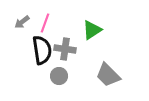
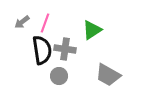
gray trapezoid: rotated 16 degrees counterclockwise
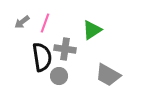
black semicircle: moved 7 px down
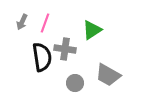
gray arrow: rotated 28 degrees counterclockwise
gray circle: moved 16 px right, 7 px down
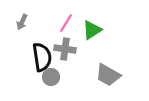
pink line: moved 21 px right; rotated 12 degrees clockwise
gray circle: moved 24 px left, 6 px up
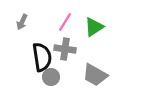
pink line: moved 1 px left, 1 px up
green triangle: moved 2 px right, 3 px up
gray trapezoid: moved 13 px left
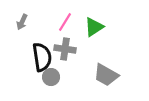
gray trapezoid: moved 11 px right
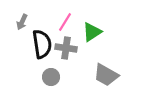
green triangle: moved 2 px left, 5 px down
gray cross: moved 1 px right, 1 px up
black semicircle: moved 13 px up
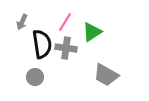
gray circle: moved 16 px left
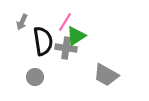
green triangle: moved 16 px left, 4 px down
black semicircle: moved 1 px right, 3 px up
